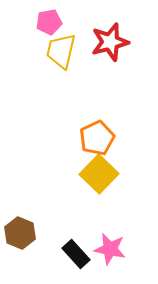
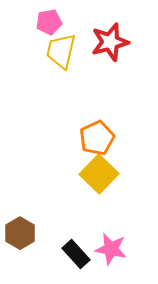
brown hexagon: rotated 8 degrees clockwise
pink star: moved 1 px right
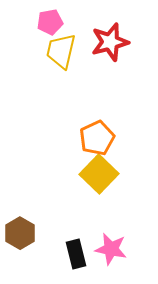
pink pentagon: moved 1 px right
black rectangle: rotated 28 degrees clockwise
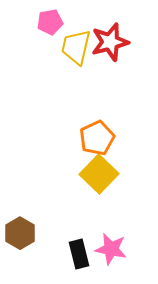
yellow trapezoid: moved 15 px right, 4 px up
black rectangle: moved 3 px right
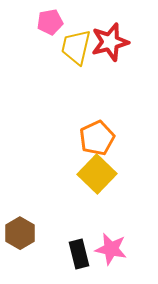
yellow square: moved 2 px left
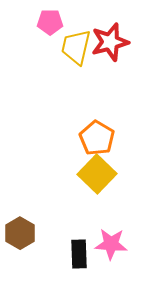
pink pentagon: rotated 10 degrees clockwise
orange pentagon: rotated 16 degrees counterclockwise
pink star: moved 5 px up; rotated 8 degrees counterclockwise
black rectangle: rotated 12 degrees clockwise
